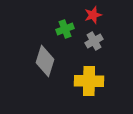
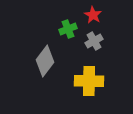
red star: rotated 24 degrees counterclockwise
green cross: moved 3 px right
gray diamond: rotated 20 degrees clockwise
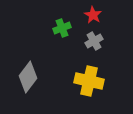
green cross: moved 6 px left, 1 px up
gray diamond: moved 17 px left, 16 px down
yellow cross: rotated 12 degrees clockwise
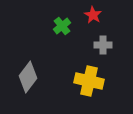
green cross: moved 2 px up; rotated 18 degrees counterclockwise
gray cross: moved 9 px right, 4 px down; rotated 30 degrees clockwise
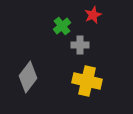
red star: rotated 18 degrees clockwise
gray cross: moved 23 px left
yellow cross: moved 2 px left
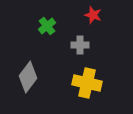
red star: rotated 30 degrees counterclockwise
green cross: moved 15 px left
yellow cross: moved 2 px down
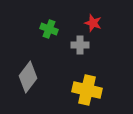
red star: moved 8 px down
green cross: moved 2 px right, 3 px down; rotated 30 degrees counterclockwise
yellow cross: moved 7 px down
